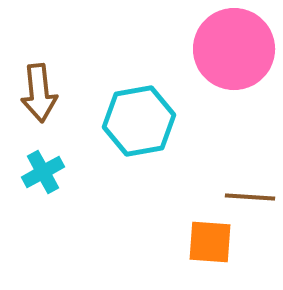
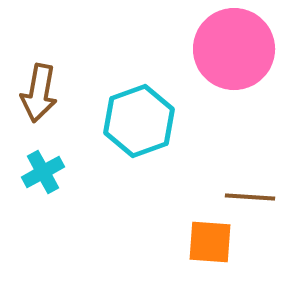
brown arrow: rotated 16 degrees clockwise
cyan hexagon: rotated 10 degrees counterclockwise
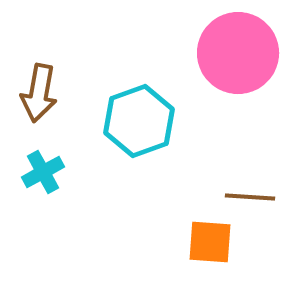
pink circle: moved 4 px right, 4 px down
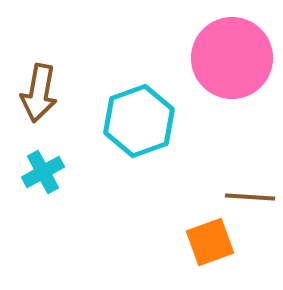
pink circle: moved 6 px left, 5 px down
orange square: rotated 24 degrees counterclockwise
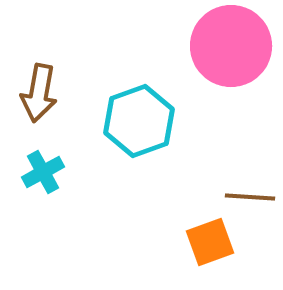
pink circle: moved 1 px left, 12 px up
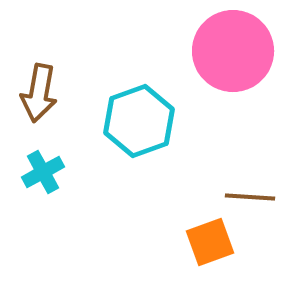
pink circle: moved 2 px right, 5 px down
